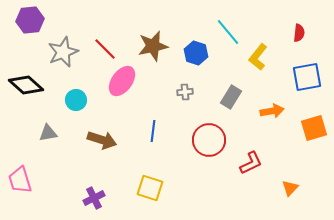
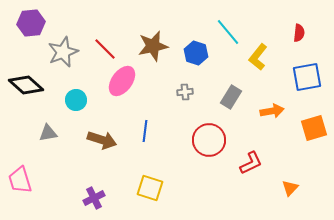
purple hexagon: moved 1 px right, 3 px down
blue line: moved 8 px left
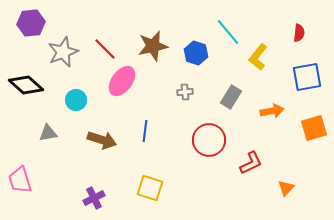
orange triangle: moved 4 px left
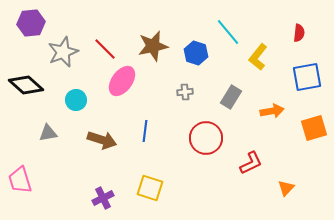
red circle: moved 3 px left, 2 px up
purple cross: moved 9 px right
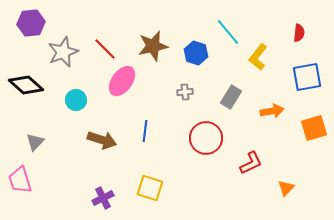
gray triangle: moved 13 px left, 9 px down; rotated 36 degrees counterclockwise
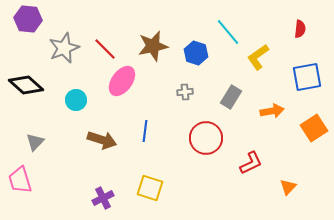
purple hexagon: moved 3 px left, 4 px up; rotated 12 degrees clockwise
red semicircle: moved 1 px right, 4 px up
gray star: moved 1 px right, 4 px up
yellow L-shape: rotated 16 degrees clockwise
orange square: rotated 16 degrees counterclockwise
orange triangle: moved 2 px right, 1 px up
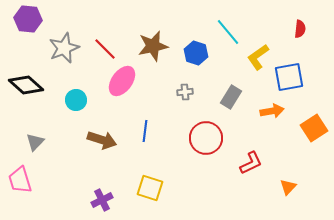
blue square: moved 18 px left
purple cross: moved 1 px left, 2 px down
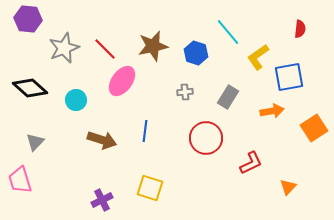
black diamond: moved 4 px right, 3 px down
gray rectangle: moved 3 px left
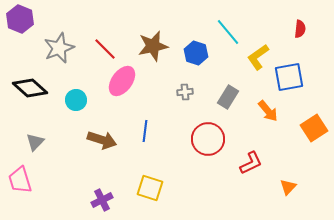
purple hexagon: moved 8 px left; rotated 16 degrees clockwise
gray star: moved 5 px left
orange arrow: moved 4 px left; rotated 60 degrees clockwise
red circle: moved 2 px right, 1 px down
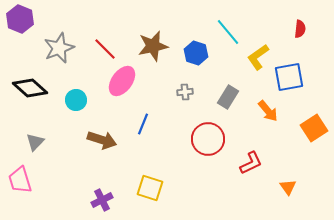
blue line: moved 2 px left, 7 px up; rotated 15 degrees clockwise
orange triangle: rotated 18 degrees counterclockwise
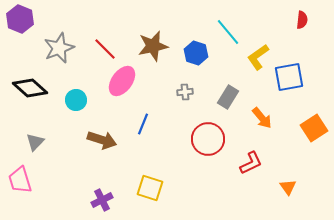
red semicircle: moved 2 px right, 9 px up
orange arrow: moved 6 px left, 7 px down
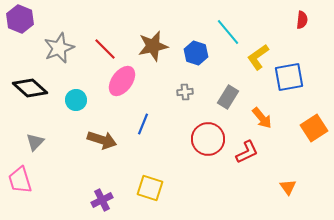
red L-shape: moved 4 px left, 11 px up
